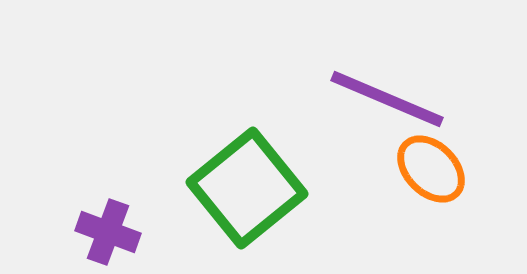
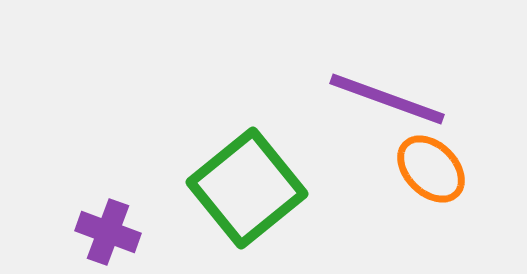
purple line: rotated 3 degrees counterclockwise
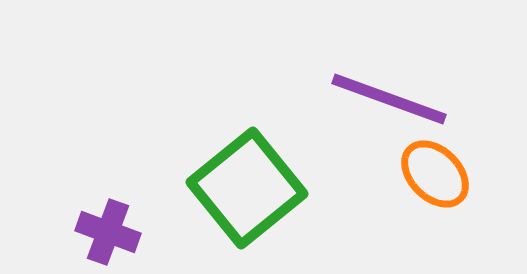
purple line: moved 2 px right
orange ellipse: moved 4 px right, 5 px down
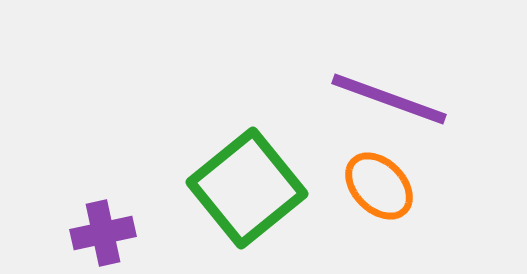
orange ellipse: moved 56 px left, 12 px down
purple cross: moved 5 px left, 1 px down; rotated 32 degrees counterclockwise
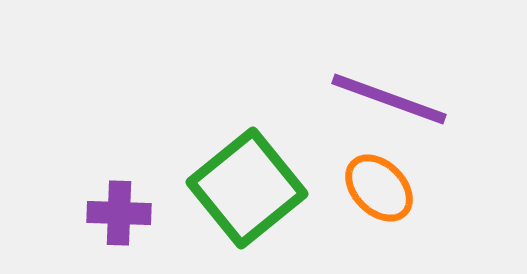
orange ellipse: moved 2 px down
purple cross: moved 16 px right, 20 px up; rotated 14 degrees clockwise
